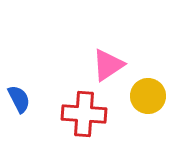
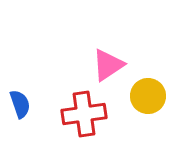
blue semicircle: moved 1 px right, 5 px down; rotated 8 degrees clockwise
red cross: rotated 12 degrees counterclockwise
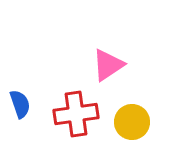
yellow circle: moved 16 px left, 26 px down
red cross: moved 8 px left
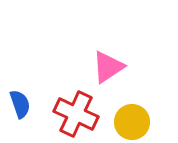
pink triangle: moved 2 px down
red cross: rotated 33 degrees clockwise
